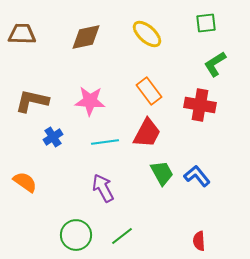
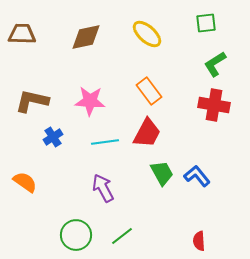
red cross: moved 14 px right
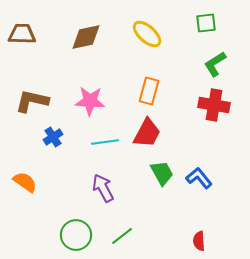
orange rectangle: rotated 52 degrees clockwise
blue L-shape: moved 2 px right, 2 px down
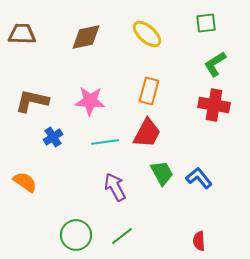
purple arrow: moved 12 px right, 1 px up
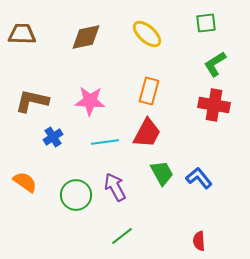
green circle: moved 40 px up
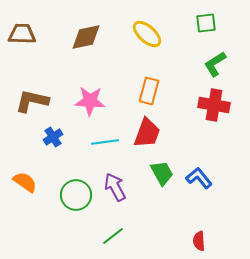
red trapezoid: rotated 8 degrees counterclockwise
green line: moved 9 px left
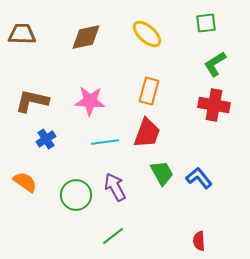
blue cross: moved 7 px left, 2 px down
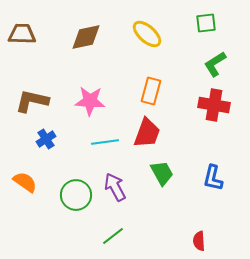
orange rectangle: moved 2 px right
blue L-shape: moved 14 px right; rotated 128 degrees counterclockwise
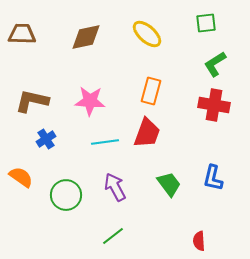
green trapezoid: moved 7 px right, 11 px down; rotated 8 degrees counterclockwise
orange semicircle: moved 4 px left, 5 px up
green circle: moved 10 px left
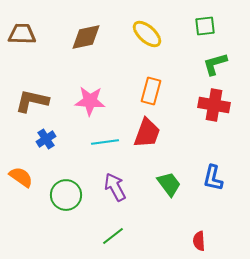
green square: moved 1 px left, 3 px down
green L-shape: rotated 16 degrees clockwise
